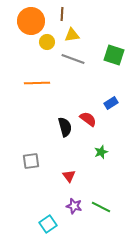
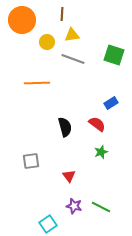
orange circle: moved 9 px left, 1 px up
red semicircle: moved 9 px right, 5 px down
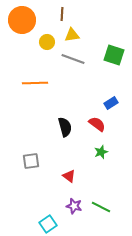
orange line: moved 2 px left
red triangle: rotated 16 degrees counterclockwise
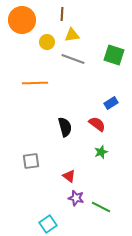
purple star: moved 2 px right, 8 px up
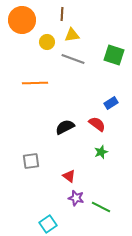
black semicircle: rotated 102 degrees counterclockwise
